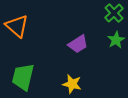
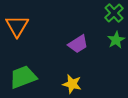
orange triangle: rotated 20 degrees clockwise
green trapezoid: rotated 56 degrees clockwise
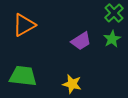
orange triangle: moved 7 px right, 1 px up; rotated 30 degrees clockwise
green star: moved 4 px left, 1 px up
purple trapezoid: moved 3 px right, 3 px up
green trapezoid: moved 1 px up; rotated 28 degrees clockwise
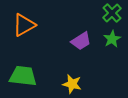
green cross: moved 2 px left
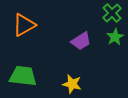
green star: moved 3 px right, 2 px up
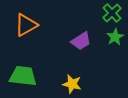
orange triangle: moved 2 px right
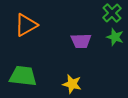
green star: rotated 24 degrees counterclockwise
purple trapezoid: rotated 30 degrees clockwise
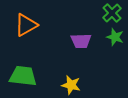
yellow star: moved 1 px left, 1 px down
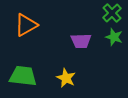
green star: moved 1 px left
yellow star: moved 5 px left, 7 px up; rotated 12 degrees clockwise
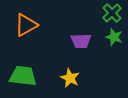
yellow star: moved 4 px right
